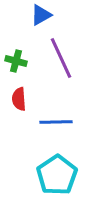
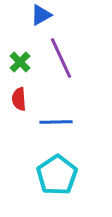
green cross: moved 4 px right, 1 px down; rotated 30 degrees clockwise
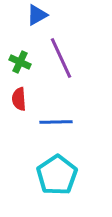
blue triangle: moved 4 px left
green cross: rotated 20 degrees counterclockwise
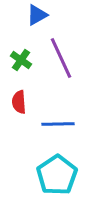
green cross: moved 1 px right, 2 px up; rotated 10 degrees clockwise
red semicircle: moved 3 px down
blue line: moved 2 px right, 2 px down
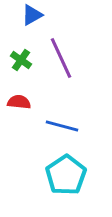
blue triangle: moved 5 px left
red semicircle: rotated 100 degrees clockwise
blue line: moved 4 px right, 2 px down; rotated 16 degrees clockwise
cyan pentagon: moved 9 px right
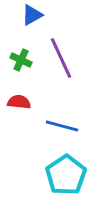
green cross: rotated 10 degrees counterclockwise
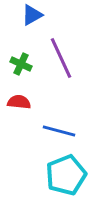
green cross: moved 4 px down
blue line: moved 3 px left, 5 px down
cyan pentagon: rotated 12 degrees clockwise
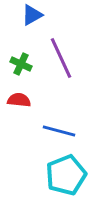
red semicircle: moved 2 px up
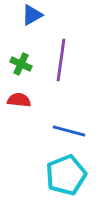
purple line: moved 2 px down; rotated 33 degrees clockwise
blue line: moved 10 px right
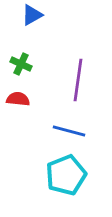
purple line: moved 17 px right, 20 px down
red semicircle: moved 1 px left, 1 px up
